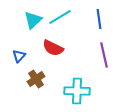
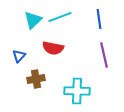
cyan line: rotated 10 degrees clockwise
red semicircle: rotated 15 degrees counterclockwise
brown cross: rotated 24 degrees clockwise
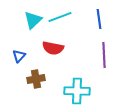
purple line: rotated 10 degrees clockwise
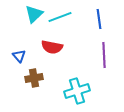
cyan triangle: moved 1 px right, 6 px up
red semicircle: moved 1 px left, 1 px up
blue triangle: rotated 24 degrees counterclockwise
brown cross: moved 2 px left, 1 px up
cyan cross: rotated 20 degrees counterclockwise
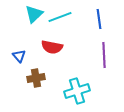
brown cross: moved 2 px right
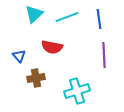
cyan line: moved 7 px right
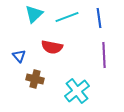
blue line: moved 1 px up
brown cross: moved 1 px left, 1 px down; rotated 24 degrees clockwise
cyan cross: rotated 20 degrees counterclockwise
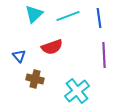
cyan line: moved 1 px right, 1 px up
red semicircle: rotated 30 degrees counterclockwise
